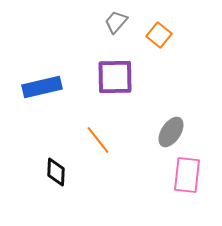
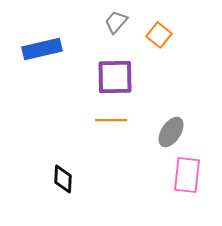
blue rectangle: moved 38 px up
orange line: moved 13 px right, 20 px up; rotated 52 degrees counterclockwise
black diamond: moved 7 px right, 7 px down
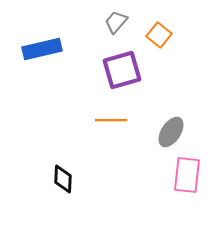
purple square: moved 7 px right, 7 px up; rotated 15 degrees counterclockwise
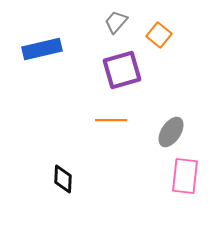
pink rectangle: moved 2 px left, 1 px down
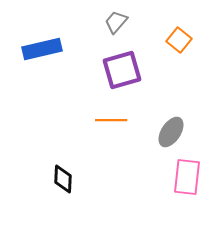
orange square: moved 20 px right, 5 px down
pink rectangle: moved 2 px right, 1 px down
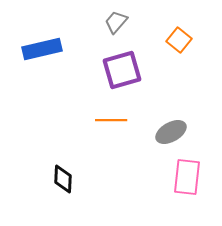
gray ellipse: rotated 28 degrees clockwise
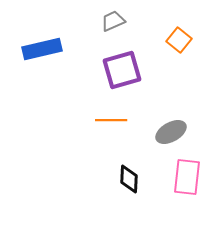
gray trapezoid: moved 3 px left, 1 px up; rotated 25 degrees clockwise
black diamond: moved 66 px right
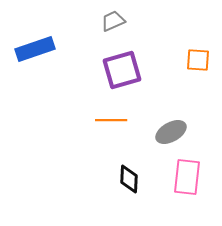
orange square: moved 19 px right, 20 px down; rotated 35 degrees counterclockwise
blue rectangle: moved 7 px left; rotated 6 degrees counterclockwise
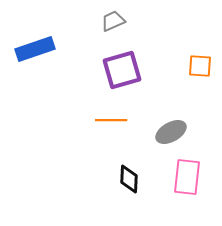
orange square: moved 2 px right, 6 px down
